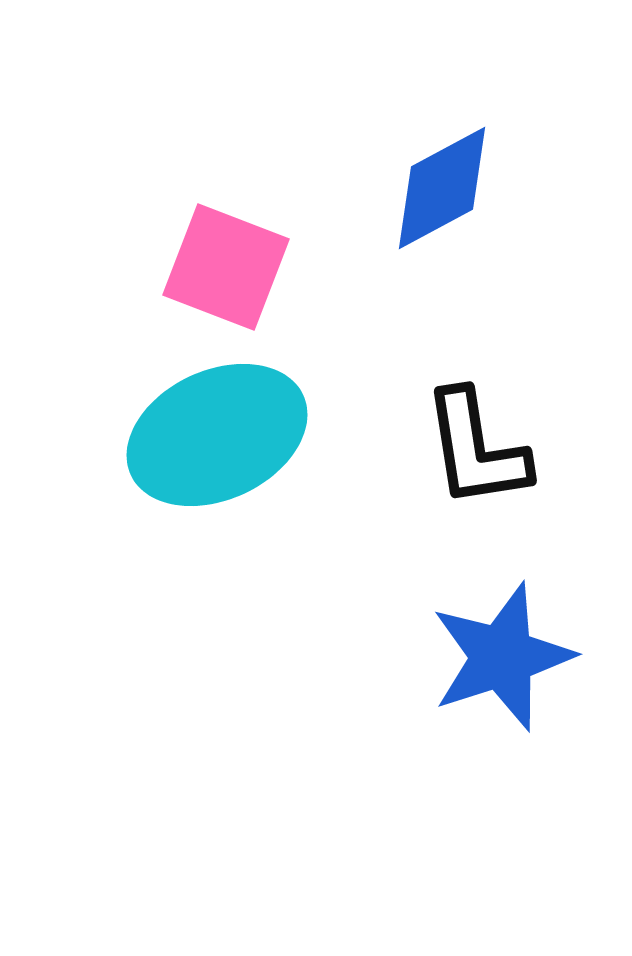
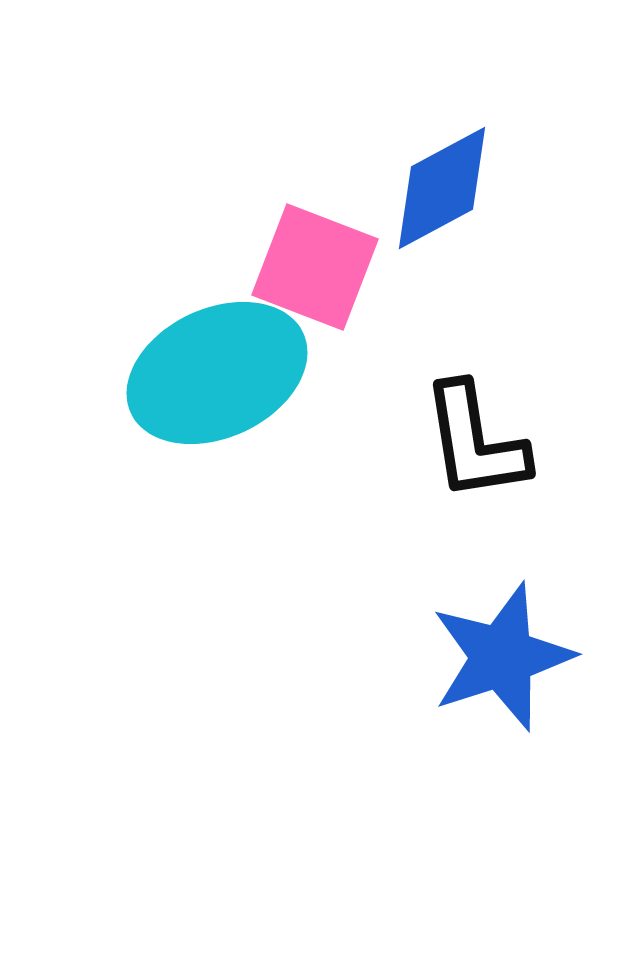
pink square: moved 89 px right
cyan ellipse: moved 62 px up
black L-shape: moved 1 px left, 7 px up
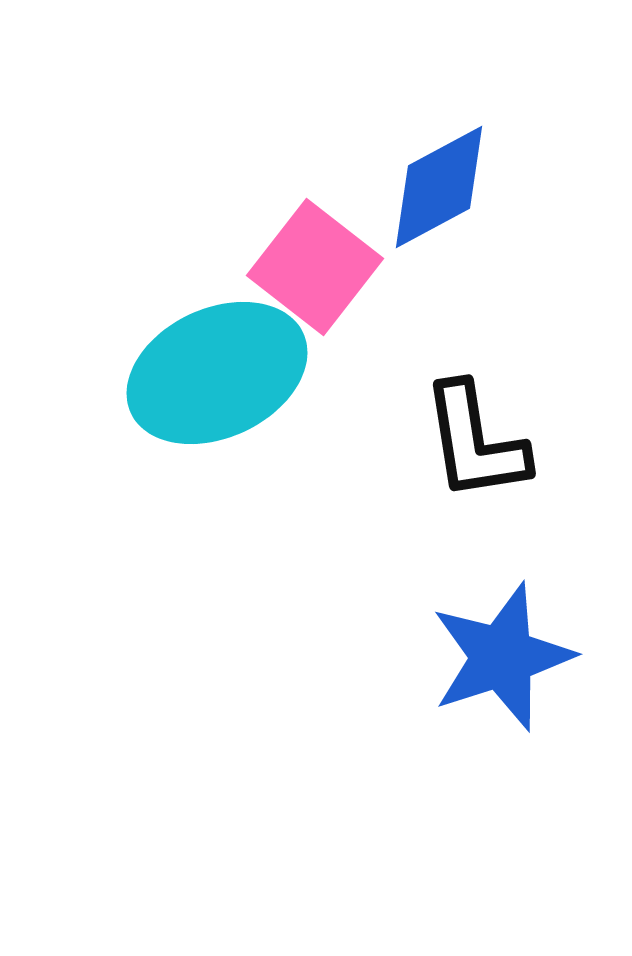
blue diamond: moved 3 px left, 1 px up
pink square: rotated 17 degrees clockwise
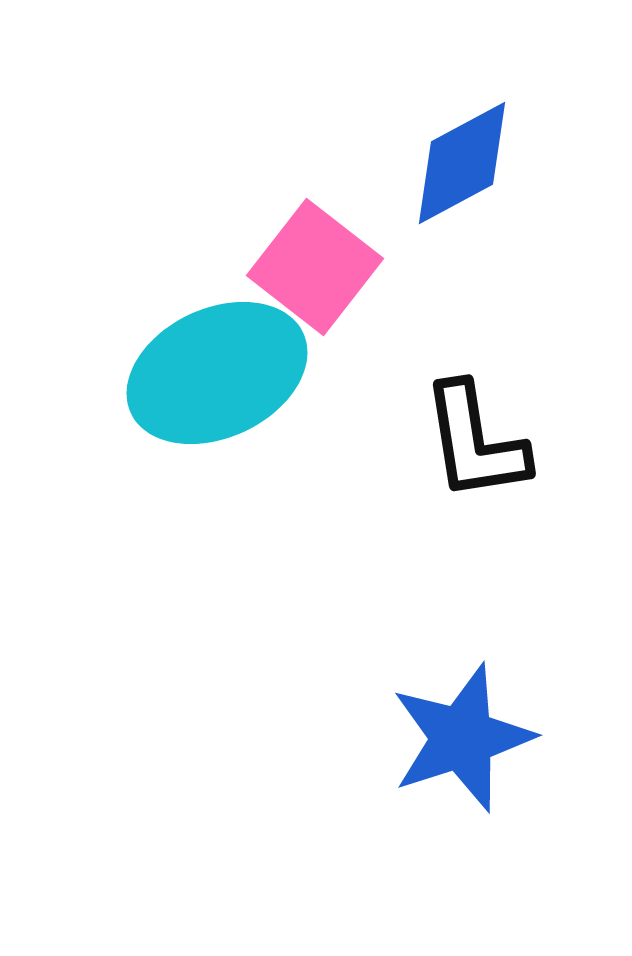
blue diamond: moved 23 px right, 24 px up
blue star: moved 40 px left, 81 px down
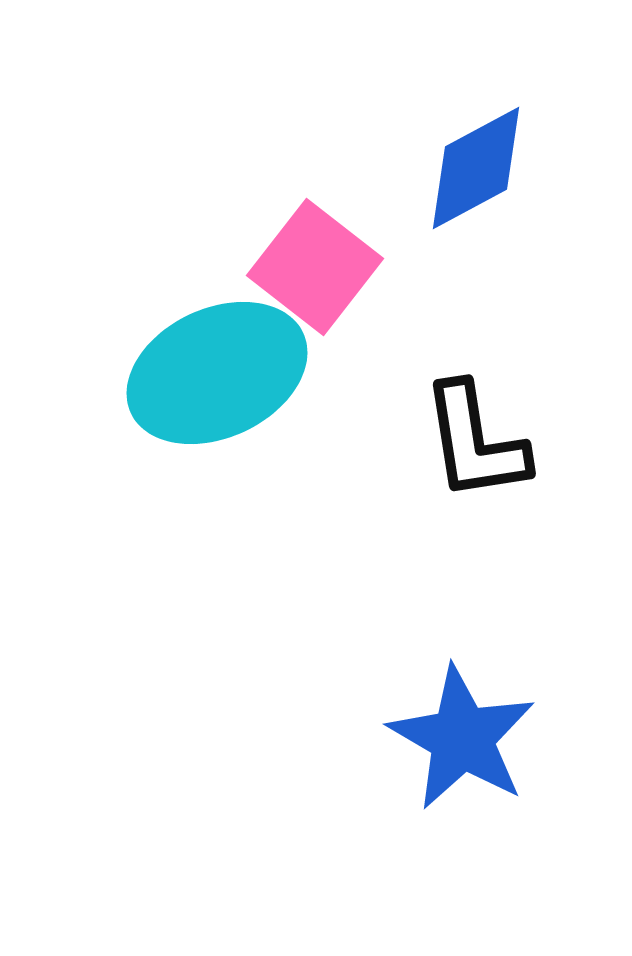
blue diamond: moved 14 px right, 5 px down
blue star: rotated 24 degrees counterclockwise
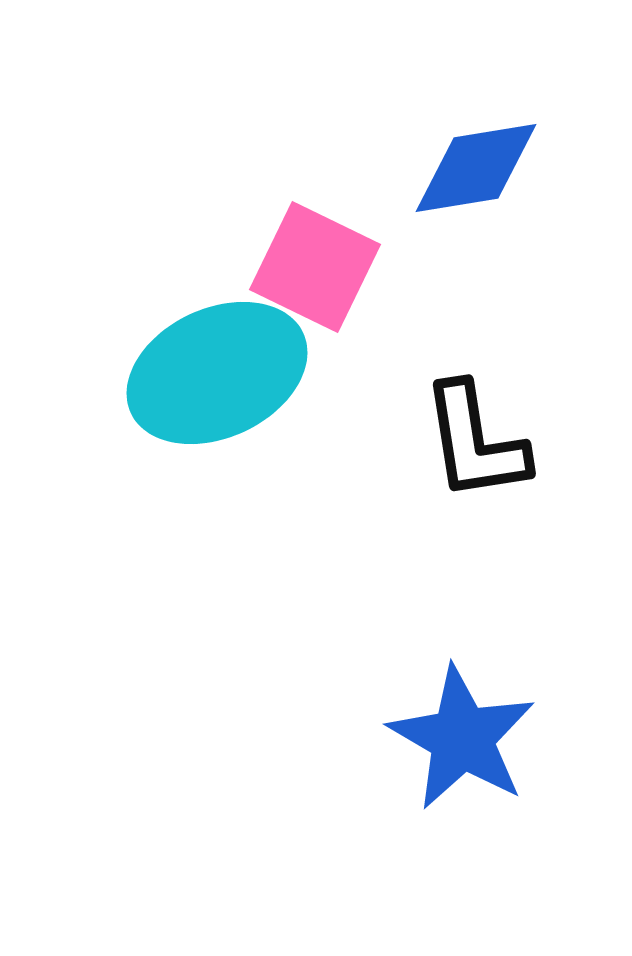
blue diamond: rotated 19 degrees clockwise
pink square: rotated 12 degrees counterclockwise
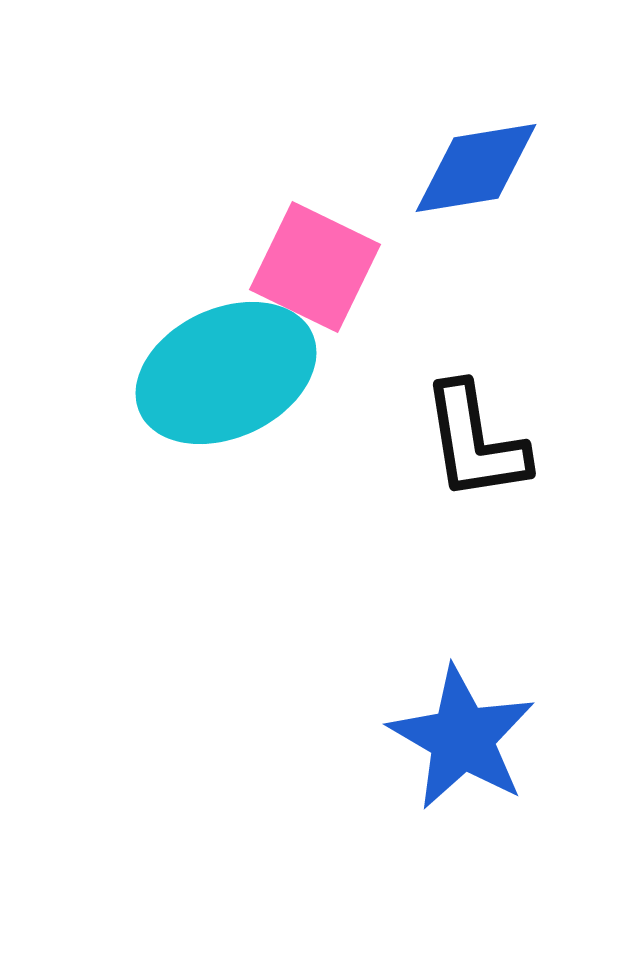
cyan ellipse: moved 9 px right
